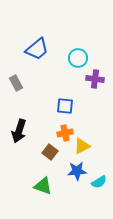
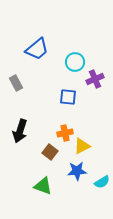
cyan circle: moved 3 px left, 4 px down
purple cross: rotated 30 degrees counterclockwise
blue square: moved 3 px right, 9 px up
black arrow: moved 1 px right
cyan semicircle: moved 3 px right
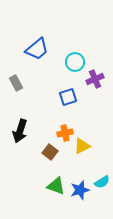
blue square: rotated 24 degrees counterclockwise
blue star: moved 3 px right, 19 px down; rotated 12 degrees counterclockwise
green triangle: moved 13 px right
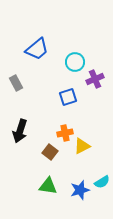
green triangle: moved 8 px left; rotated 12 degrees counterclockwise
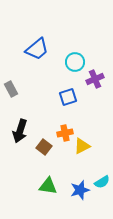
gray rectangle: moved 5 px left, 6 px down
brown square: moved 6 px left, 5 px up
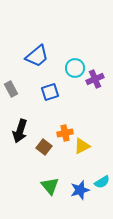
blue trapezoid: moved 7 px down
cyan circle: moved 6 px down
blue square: moved 18 px left, 5 px up
green triangle: moved 2 px right; rotated 42 degrees clockwise
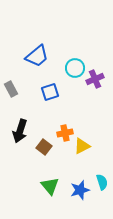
cyan semicircle: rotated 77 degrees counterclockwise
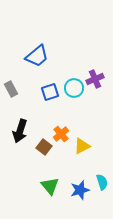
cyan circle: moved 1 px left, 20 px down
orange cross: moved 4 px left, 1 px down; rotated 28 degrees counterclockwise
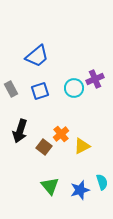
blue square: moved 10 px left, 1 px up
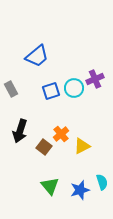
blue square: moved 11 px right
